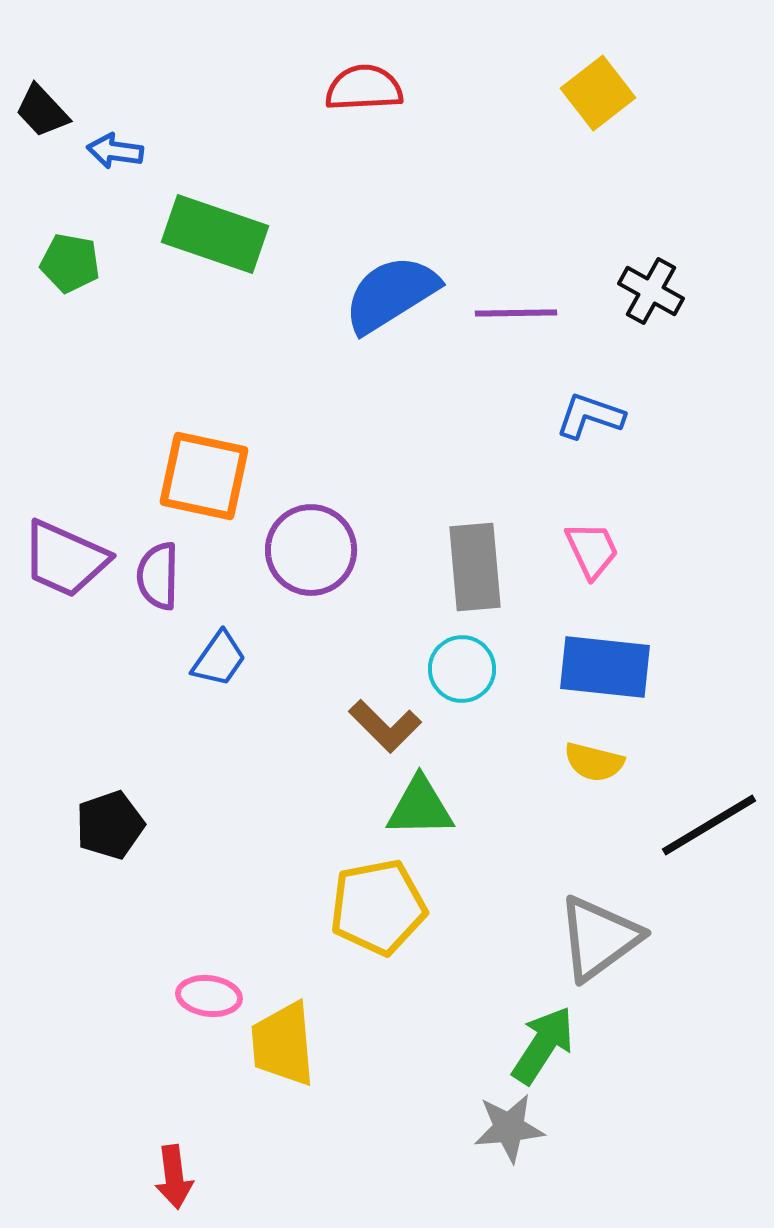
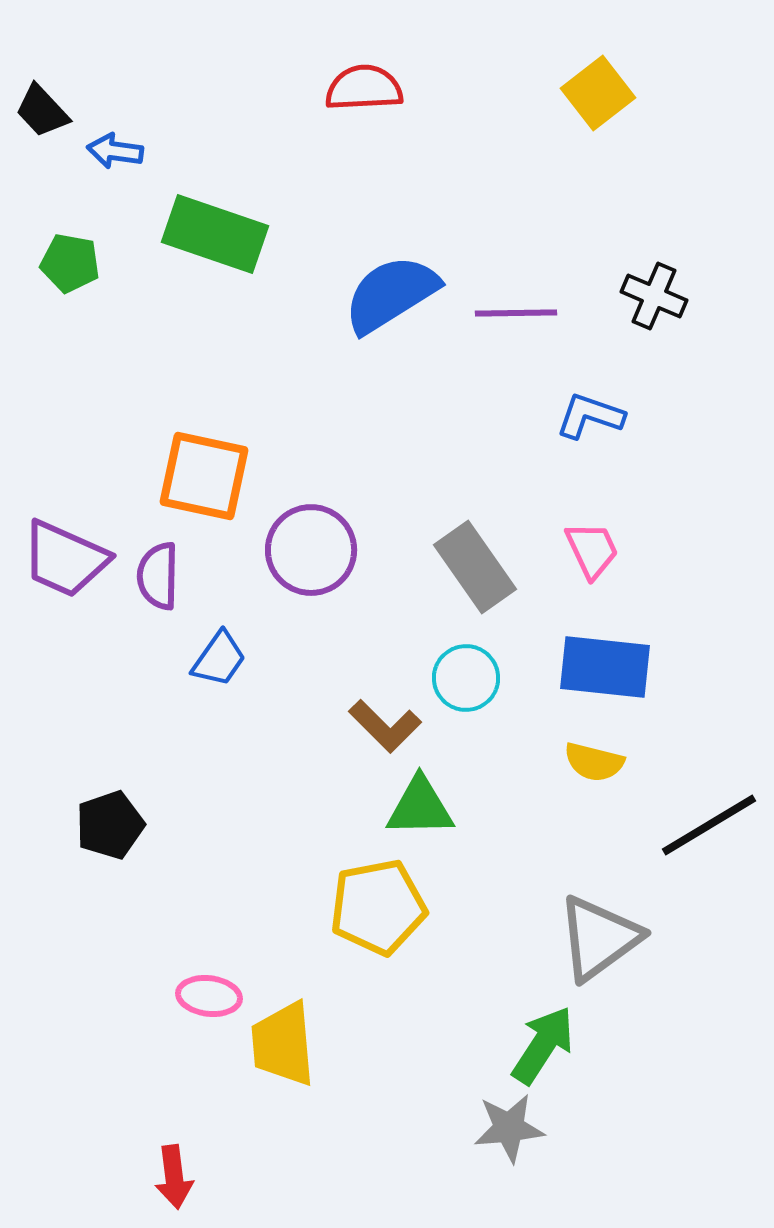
black cross: moved 3 px right, 5 px down; rotated 6 degrees counterclockwise
gray rectangle: rotated 30 degrees counterclockwise
cyan circle: moved 4 px right, 9 px down
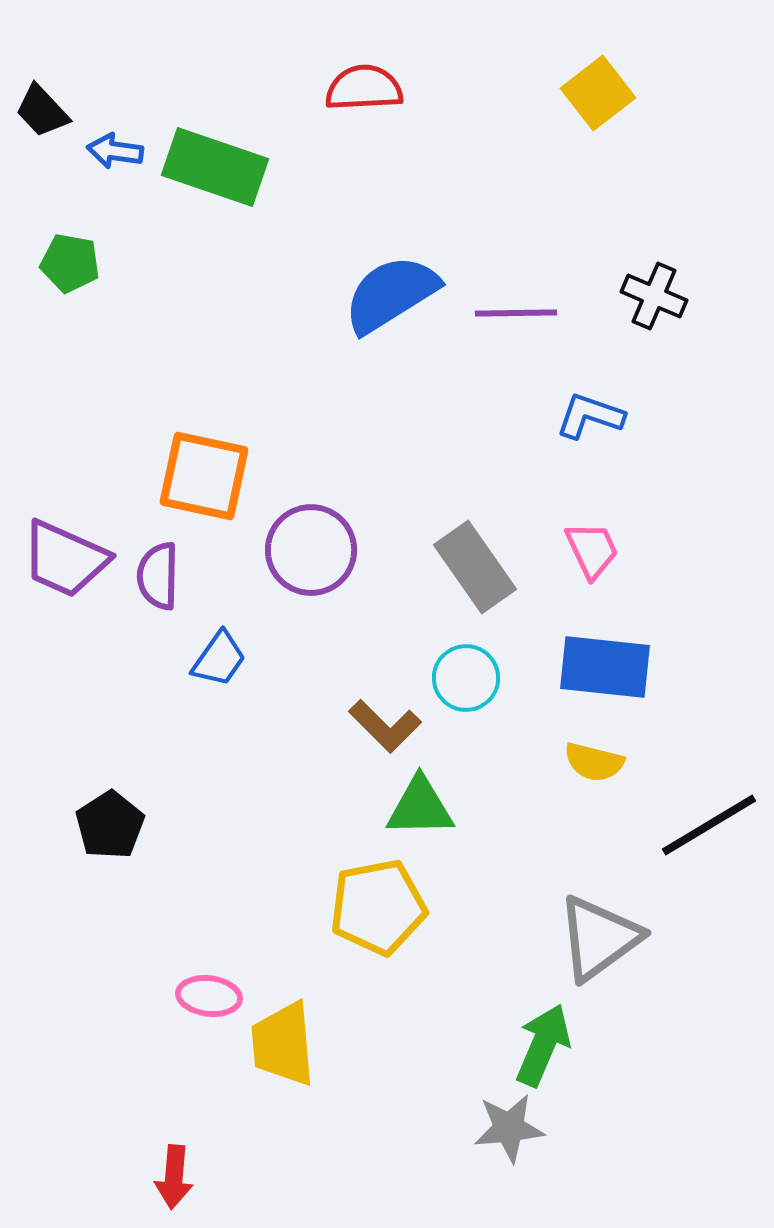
green rectangle: moved 67 px up
black pentagon: rotated 14 degrees counterclockwise
green arrow: rotated 10 degrees counterclockwise
red arrow: rotated 12 degrees clockwise
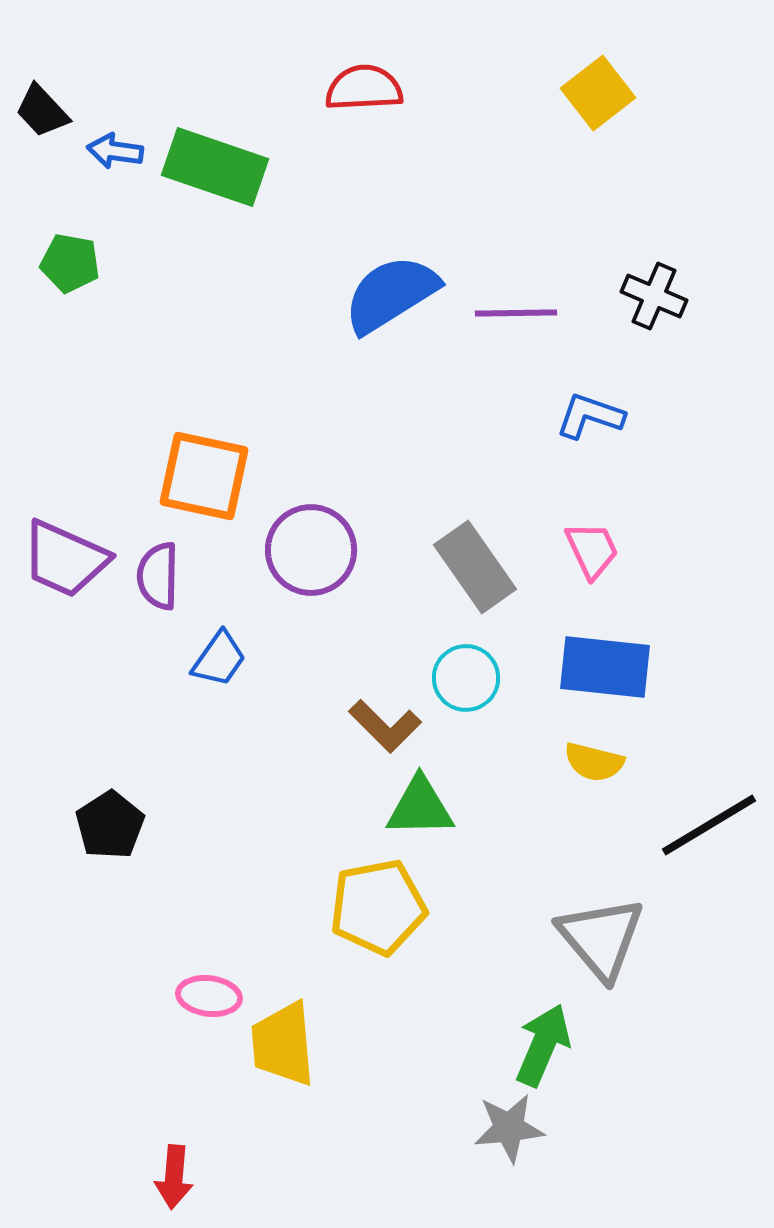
gray triangle: moved 2 px right; rotated 34 degrees counterclockwise
